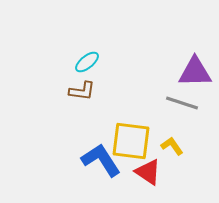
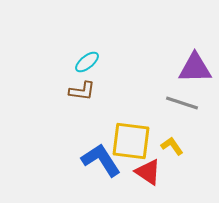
purple triangle: moved 4 px up
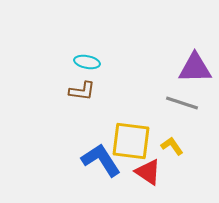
cyan ellipse: rotated 50 degrees clockwise
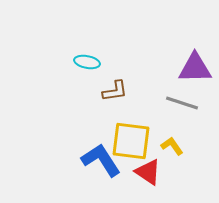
brown L-shape: moved 33 px right; rotated 16 degrees counterclockwise
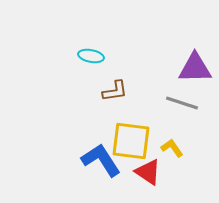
cyan ellipse: moved 4 px right, 6 px up
yellow L-shape: moved 2 px down
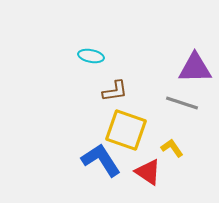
yellow square: moved 5 px left, 11 px up; rotated 12 degrees clockwise
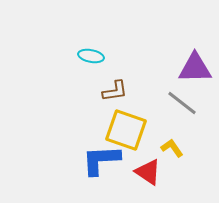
gray line: rotated 20 degrees clockwise
blue L-shape: rotated 60 degrees counterclockwise
